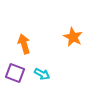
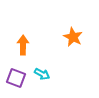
orange arrow: moved 1 px left, 1 px down; rotated 18 degrees clockwise
purple square: moved 1 px right, 5 px down
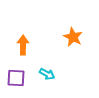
cyan arrow: moved 5 px right
purple square: rotated 18 degrees counterclockwise
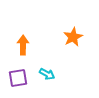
orange star: rotated 18 degrees clockwise
purple square: moved 2 px right; rotated 12 degrees counterclockwise
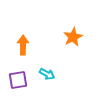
purple square: moved 2 px down
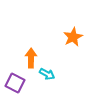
orange arrow: moved 8 px right, 13 px down
purple square: moved 3 px left, 3 px down; rotated 36 degrees clockwise
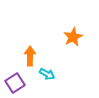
orange arrow: moved 1 px left, 2 px up
purple square: rotated 30 degrees clockwise
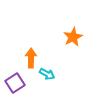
orange arrow: moved 1 px right, 2 px down
